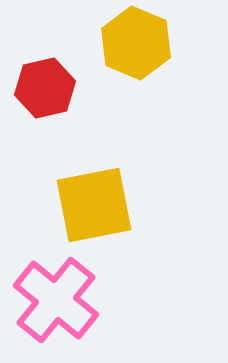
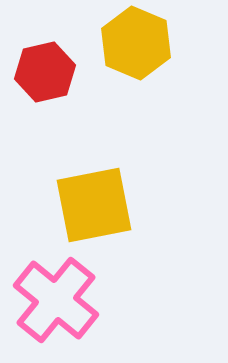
red hexagon: moved 16 px up
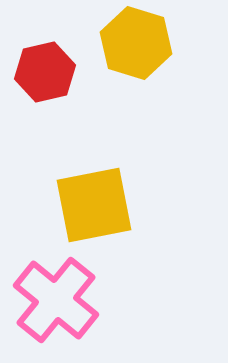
yellow hexagon: rotated 6 degrees counterclockwise
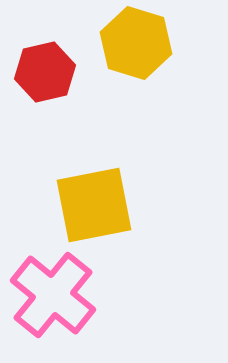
pink cross: moved 3 px left, 5 px up
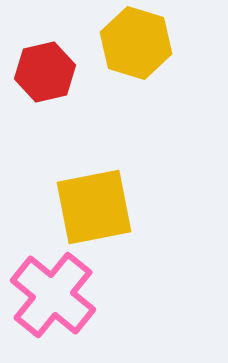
yellow square: moved 2 px down
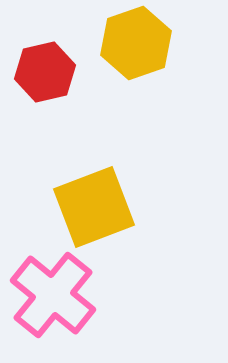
yellow hexagon: rotated 24 degrees clockwise
yellow square: rotated 10 degrees counterclockwise
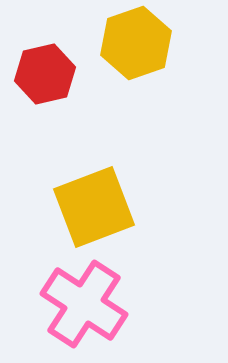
red hexagon: moved 2 px down
pink cross: moved 31 px right, 9 px down; rotated 6 degrees counterclockwise
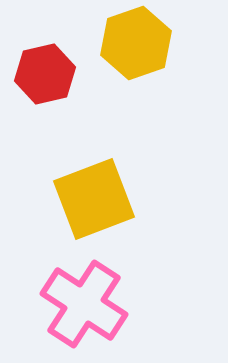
yellow square: moved 8 px up
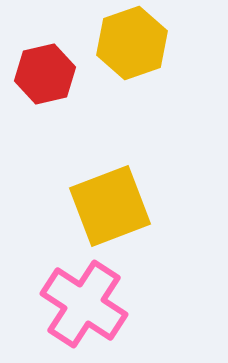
yellow hexagon: moved 4 px left
yellow square: moved 16 px right, 7 px down
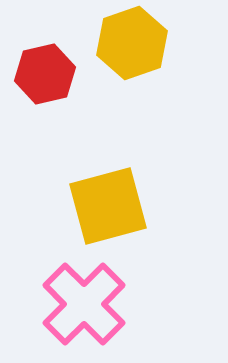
yellow square: moved 2 px left; rotated 6 degrees clockwise
pink cross: rotated 12 degrees clockwise
